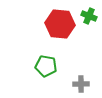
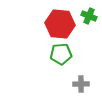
green pentagon: moved 15 px right, 12 px up; rotated 15 degrees counterclockwise
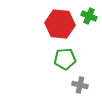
green pentagon: moved 4 px right, 5 px down
gray cross: moved 1 px left, 1 px down; rotated 14 degrees clockwise
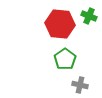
green pentagon: rotated 30 degrees counterclockwise
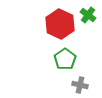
green cross: moved 1 px left, 1 px up; rotated 14 degrees clockwise
red hexagon: rotated 20 degrees clockwise
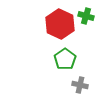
green cross: moved 2 px left, 1 px down; rotated 21 degrees counterclockwise
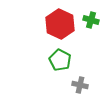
green cross: moved 5 px right, 4 px down
green pentagon: moved 5 px left, 1 px down; rotated 10 degrees counterclockwise
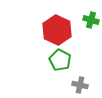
red hexagon: moved 3 px left, 6 px down
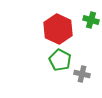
red hexagon: moved 1 px right, 1 px up
gray cross: moved 2 px right, 11 px up
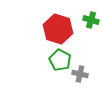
red hexagon: rotated 8 degrees counterclockwise
gray cross: moved 2 px left
